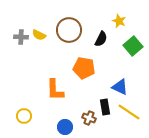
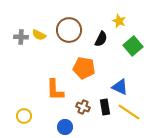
brown cross: moved 6 px left, 11 px up
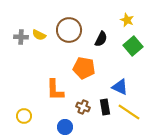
yellow star: moved 8 px right, 1 px up
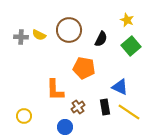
green square: moved 2 px left
brown cross: moved 5 px left; rotated 32 degrees clockwise
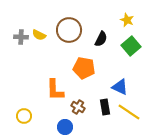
brown cross: rotated 24 degrees counterclockwise
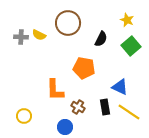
brown circle: moved 1 px left, 7 px up
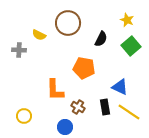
gray cross: moved 2 px left, 13 px down
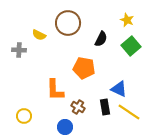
blue triangle: moved 1 px left, 2 px down
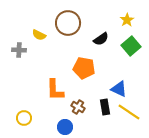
yellow star: rotated 16 degrees clockwise
black semicircle: rotated 28 degrees clockwise
yellow circle: moved 2 px down
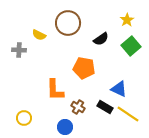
black rectangle: rotated 49 degrees counterclockwise
yellow line: moved 1 px left, 2 px down
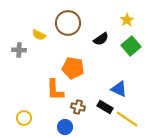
orange pentagon: moved 11 px left
brown cross: rotated 16 degrees counterclockwise
yellow line: moved 1 px left, 5 px down
